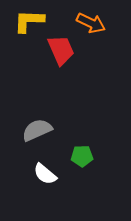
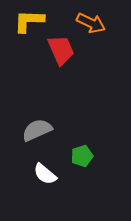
green pentagon: rotated 15 degrees counterclockwise
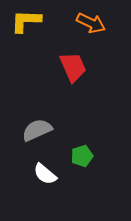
yellow L-shape: moved 3 px left
red trapezoid: moved 12 px right, 17 px down
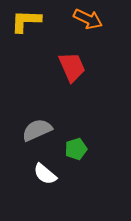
orange arrow: moved 3 px left, 4 px up
red trapezoid: moved 1 px left
green pentagon: moved 6 px left, 7 px up
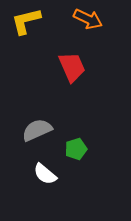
yellow L-shape: rotated 16 degrees counterclockwise
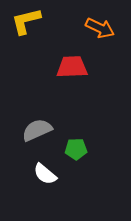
orange arrow: moved 12 px right, 9 px down
red trapezoid: rotated 68 degrees counterclockwise
green pentagon: rotated 15 degrees clockwise
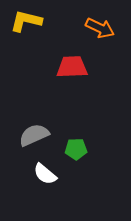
yellow L-shape: rotated 28 degrees clockwise
gray semicircle: moved 3 px left, 5 px down
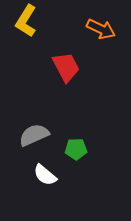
yellow L-shape: rotated 72 degrees counterclockwise
orange arrow: moved 1 px right, 1 px down
red trapezoid: moved 6 px left; rotated 64 degrees clockwise
white semicircle: moved 1 px down
